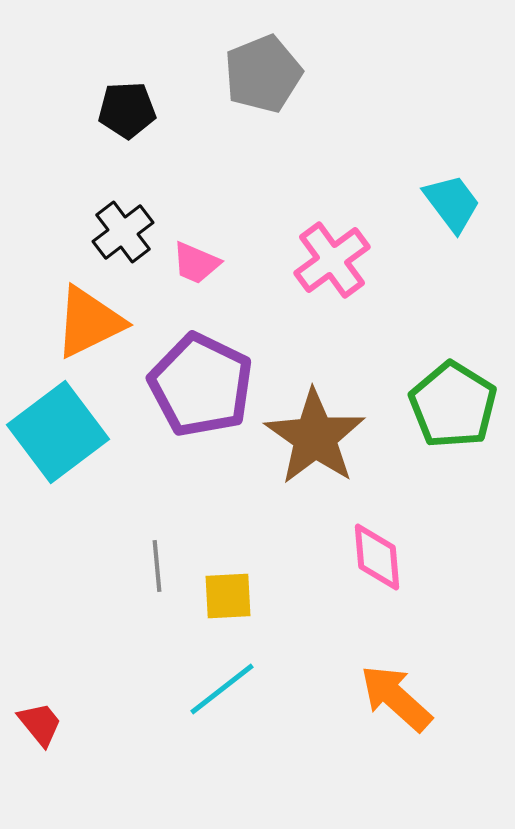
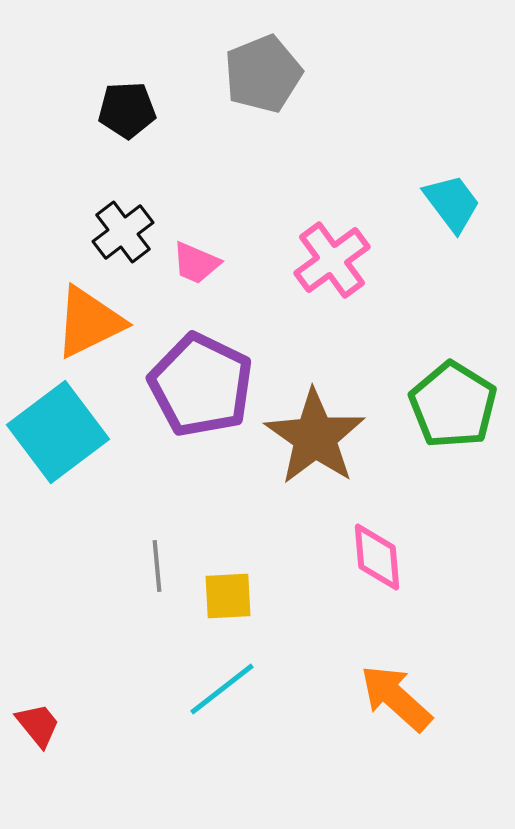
red trapezoid: moved 2 px left, 1 px down
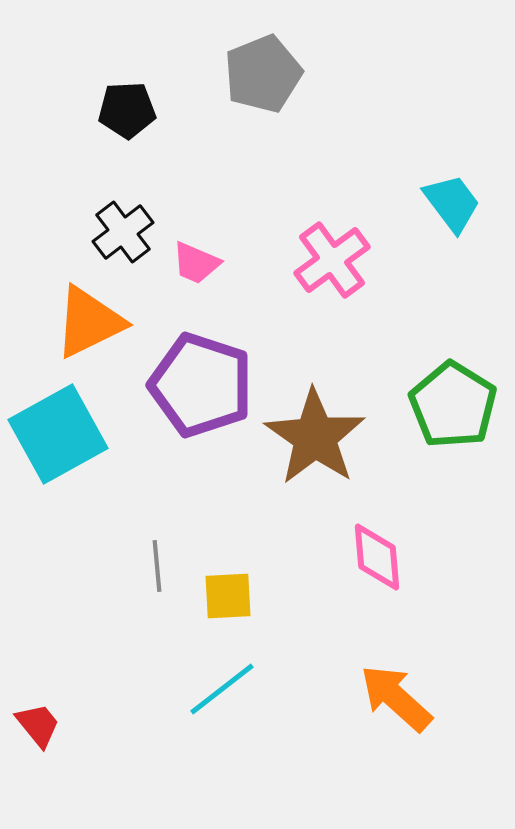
purple pentagon: rotated 8 degrees counterclockwise
cyan square: moved 2 px down; rotated 8 degrees clockwise
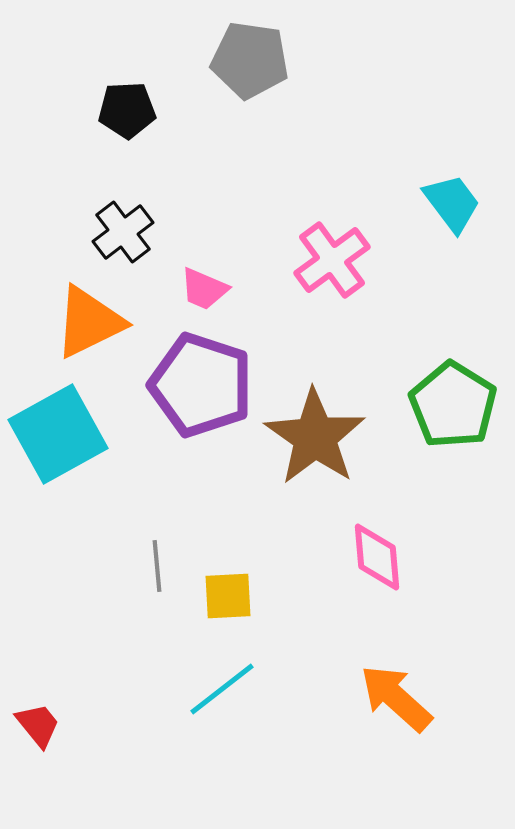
gray pentagon: moved 13 px left, 14 px up; rotated 30 degrees clockwise
pink trapezoid: moved 8 px right, 26 px down
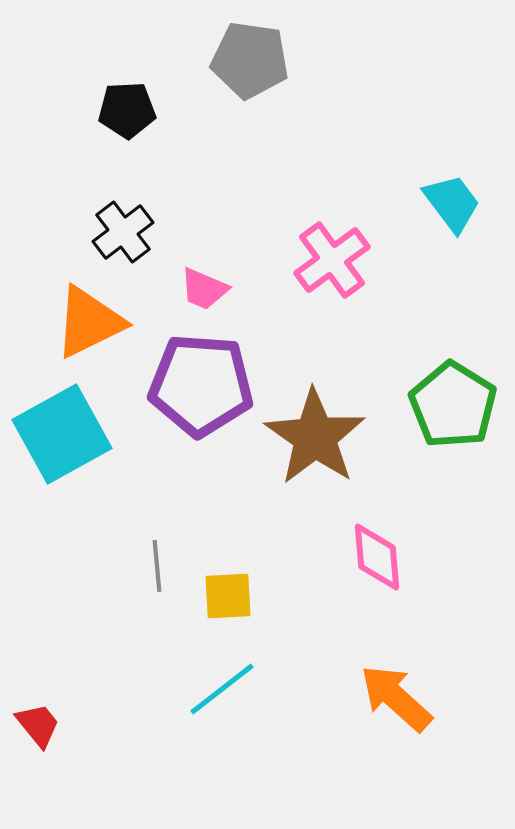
purple pentagon: rotated 14 degrees counterclockwise
cyan square: moved 4 px right
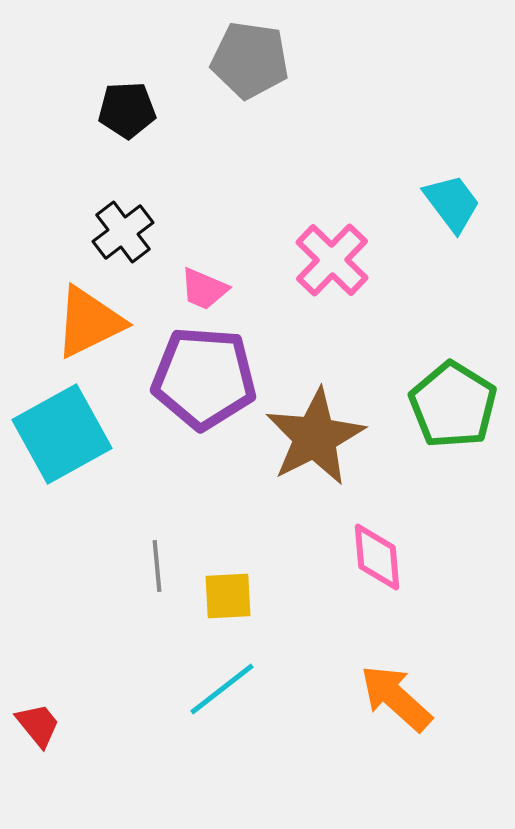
pink cross: rotated 10 degrees counterclockwise
purple pentagon: moved 3 px right, 7 px up
brown star: rotated 10 degrees clockwise
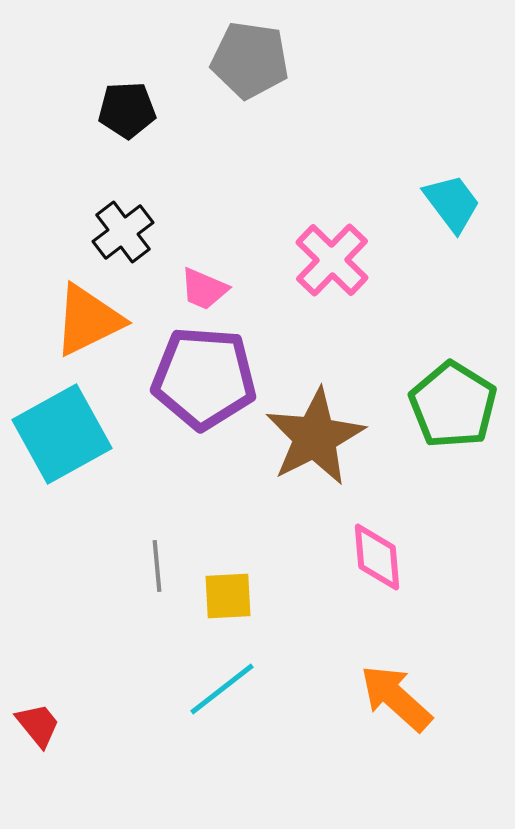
orange triangle: moved 1 px left, 2 px up
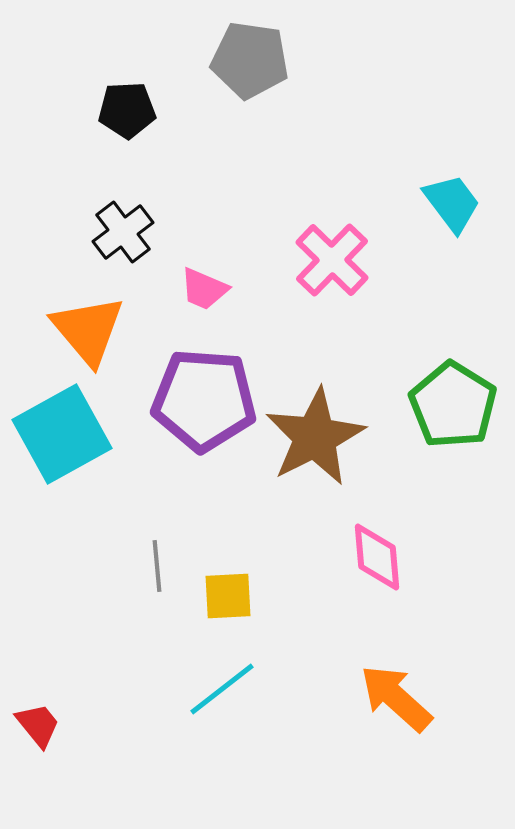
orange triangle: moved 10 px down; rotated 44 degrees counterclockwise
purple pentagon: moved 22 px down
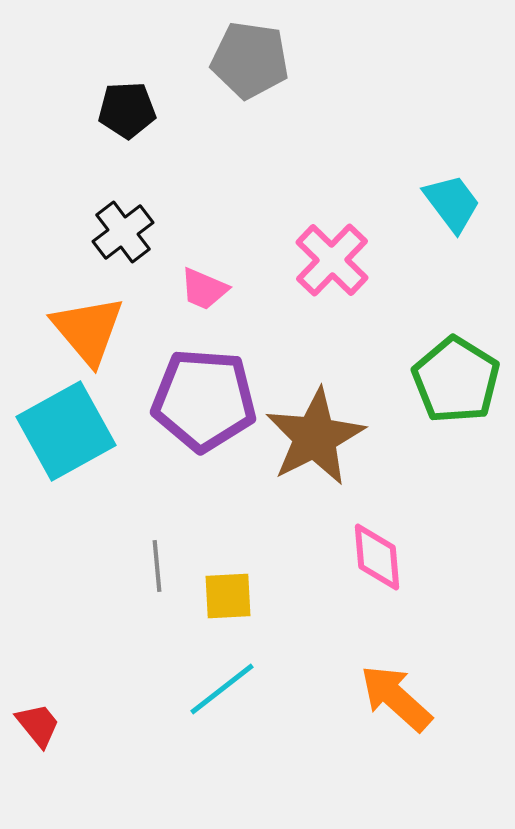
green pentagon: moved 3 px right, 25 px up
cyan square: moved 4 px right, 3 px up
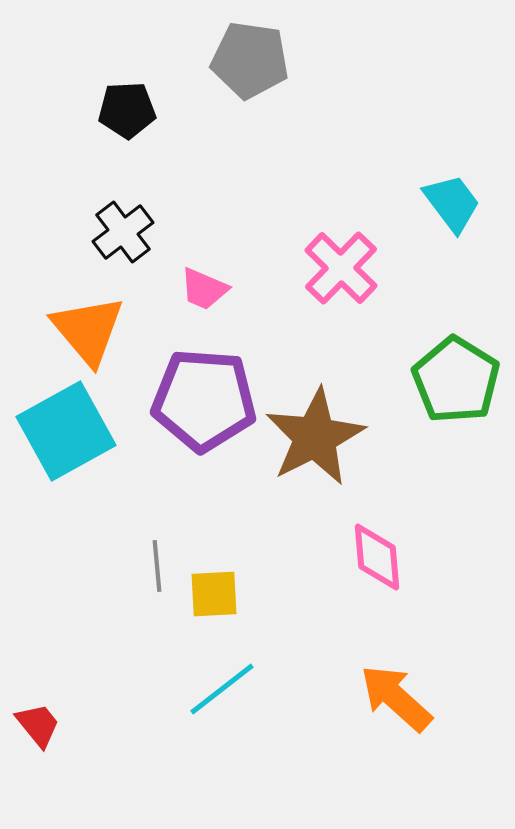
pink cross: moved 9 px right, 8 px down
yellow square: moved 14 px left, 2 px up
